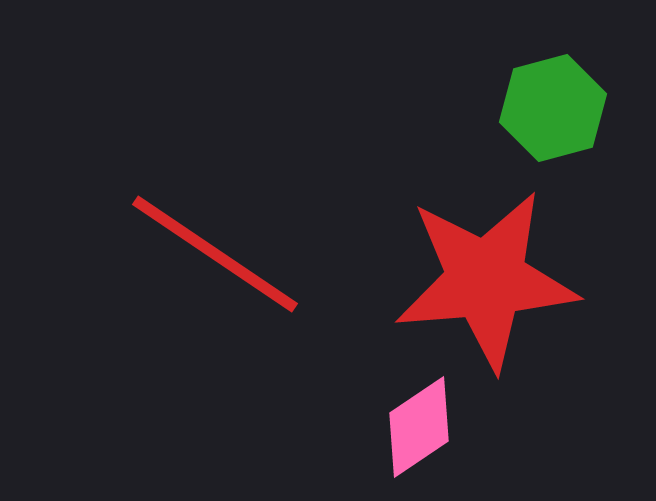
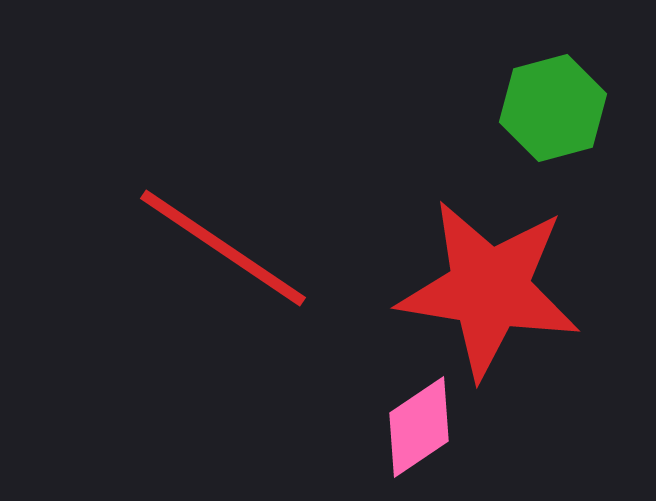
red line: moved 8 px right, 6 px up
red star: moved 3 px right, 9 px down; rotated 14 degrees clockwise
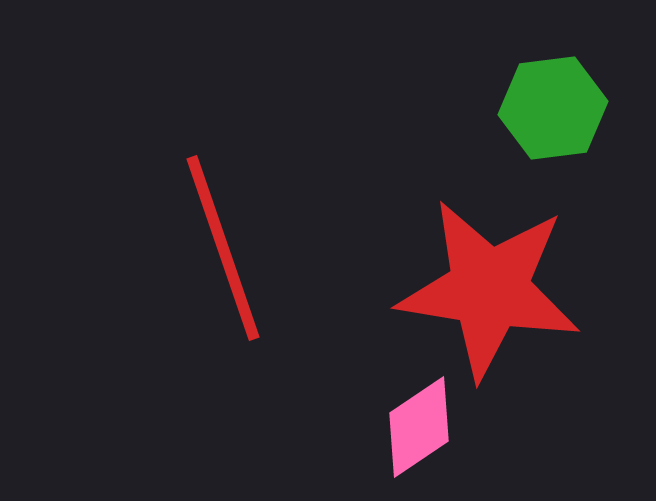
green hexagon: rotated 8 degrees clockwise
red line: rotated 37 degrees clockwise
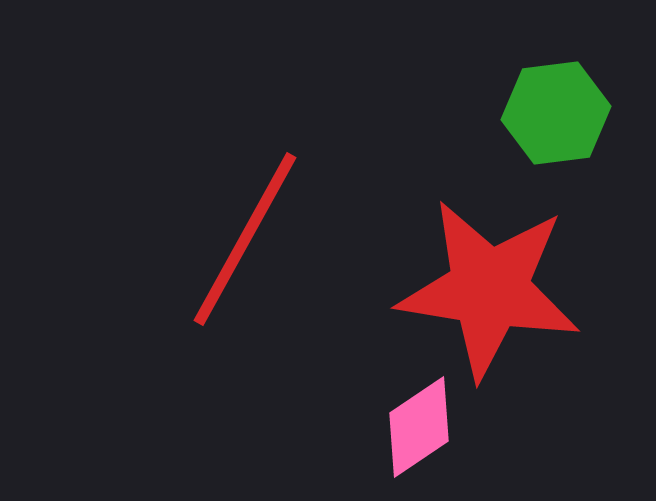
green hexagon: moved 3 px right, 5 px down
red line: moved 22 px right, 9 px up; rotated 48 degrees clockwise
